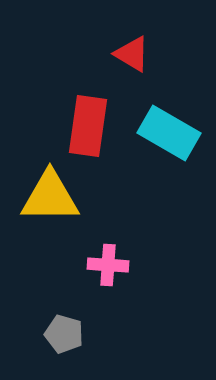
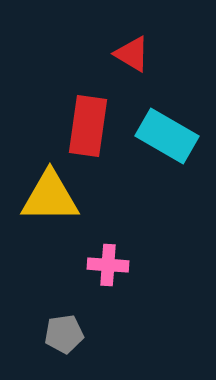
cyan rectangle: moved 2 px left, 3 px down
gray pentagon: rotated 24 degrees counterclockwise
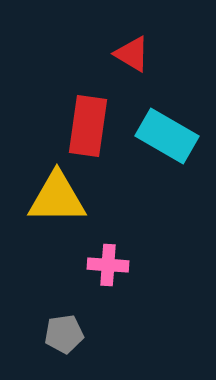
yellow triangle: moved 7 px right, 1 px down
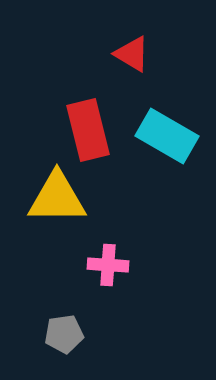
red rectangle: moved 4 px down; rotated 22 degrees counterclockwise
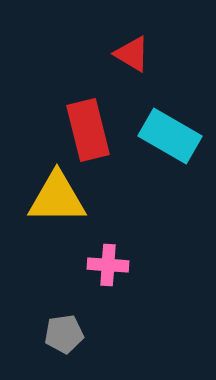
cyan rectangle: moved 3 px right
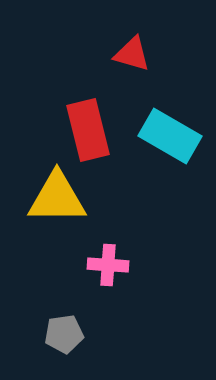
red triangle: rotated 15 degrees counterclockwise
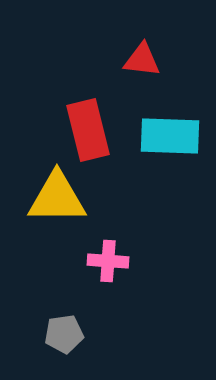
red triangle: moved 10 px right, 6 px down; rotated 9 degrees counterclockwise
cyan rectangle: rotated 28 degrees counterclockwise
pink cross: moved 4 px up
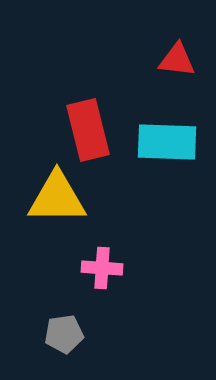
red triangle: moved 35 px right
cyan rectangle: moved 3 px left, 6 px down
pink cross: moved 6 px left, 7 px down
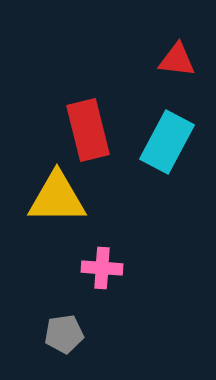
cyan rectangle: rotated 64 degrees counterclockwise
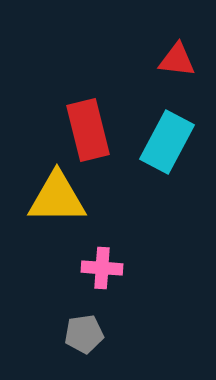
gray pentagon: moved 20 px right
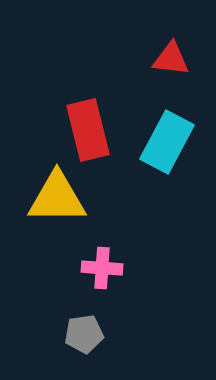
red triangle: moved 6 px left, 1 px up
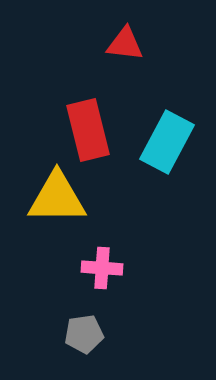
red triangle: moved 46 px left, 15 px up
